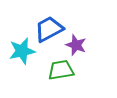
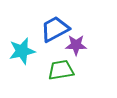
blue trapezoid: moved 6 px right
purple star: rotated 20 degrees counterclockwise
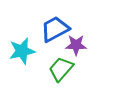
green trapezoid: moved 1 px up; rotated 40 degrees counterclockwise
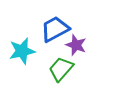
purple star: rotated 20 degrees clockwise
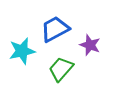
purple star: moved 14 px right
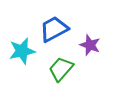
blue trapezoid: moved 1 px left
